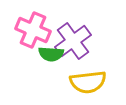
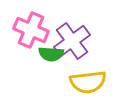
pink cross: moved 2 px left
purple cross: moved 1 px left
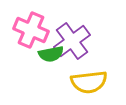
green semicircle: rotated 15 degrees counterclockwise
yellow semicircle: moved 1 px right
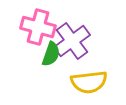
pink cross: moved 7 px right, 3 px up; rotated 8 degrees counterclockwise
green semicircle: rotated 60 degrees counterclockwise
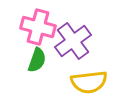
purple cross: moved 1 px right
green semicircle: moved 14 px left, 6 px down
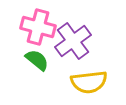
green semicircle: rotated 70 degrees counterclockwise
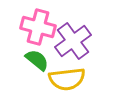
yellow semicircle: moved 22 px left, 3 px up
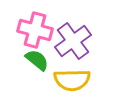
pink cross: moved 3 px left, 3 px down
yellow semicircle: moved 5 px right, 1 px down; rotated 6 degrees clockwise
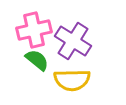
pink cross: moved 1 px left; rotated 28 degrees counterclockwise
purple cross: rotated 21 degrees counterclockwise
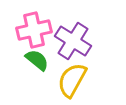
yellow semicircle: rotated 120 degrees clockwise
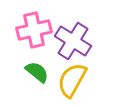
green semicircle: moved 12 px down
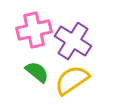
yellow semicircle: rotated 27 degrees clockwise
